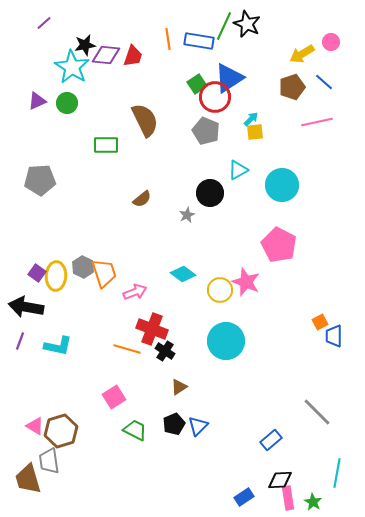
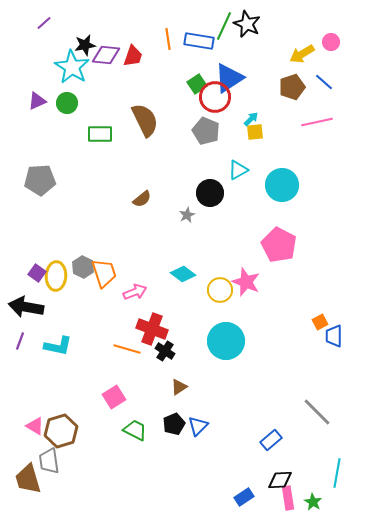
green rectangle at (106, 145): moved 6 px left, 11 px up
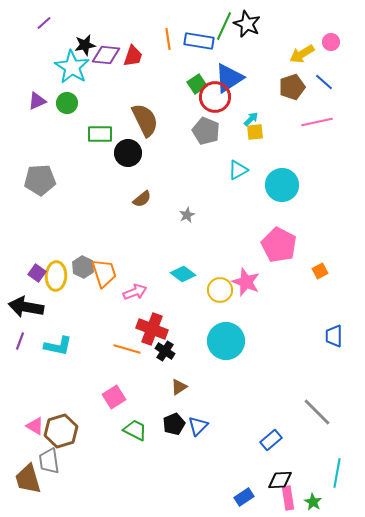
black circle at (210, 193): moved 82 px left, 40 px up
orange square at (320, 322): moved 51 px up
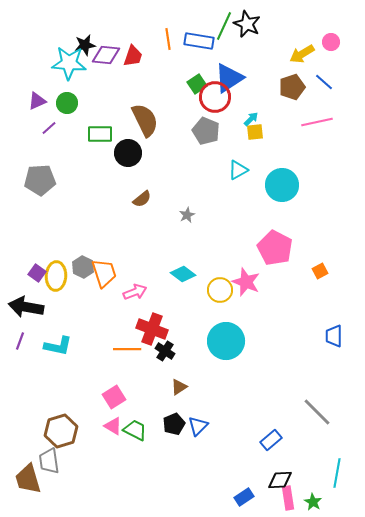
purple line at (44, 23): moved 5 px right, 105 px down
cyan star at (72, 67): moved 3 px left, 4 px up; rotated 28 degrees counterclockwise
pink pentagon at (279, 245): moved 4 px left, 3 px down
orange line at (127, 349): rotated 16 degrees counterclockwise
pink triangle at (35, 426): moved 78 px right
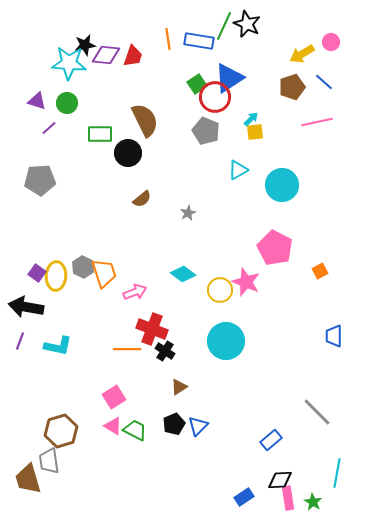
purple triangle at (37, 101): rotated 42 degrees clockwise
gray star at (187, 215): moved 1 px right, 2 px up
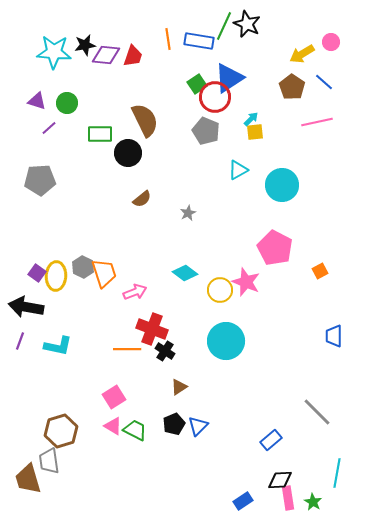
cyan star at (69, 63): moved 15 px left, 11 px up
brown pentagon at (292, 87): rotated 20 degrees counterclockwise
cyan diamond at (183, 274): moved 2 px right, 1 px up
blue rectangle at (244, 497): moved 1 px left, 4 px down
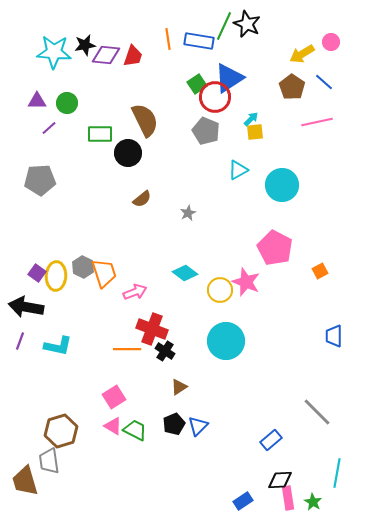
purple triangle at (37, 101): rotated 18 degrees counterclockwise
brown trapezoid at (28, 479): moved 3 px left, 2 px down
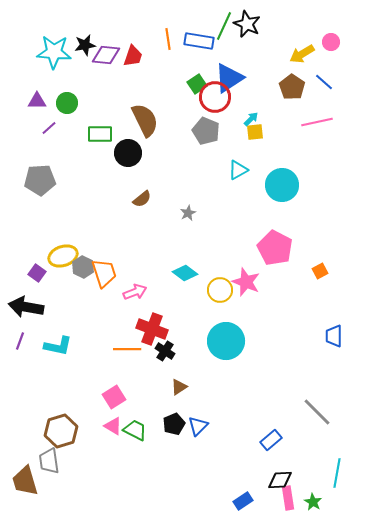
yellow ellipse at (56, 276): moved 7 px right, 20 px up; rotated 68 degrees clockwise
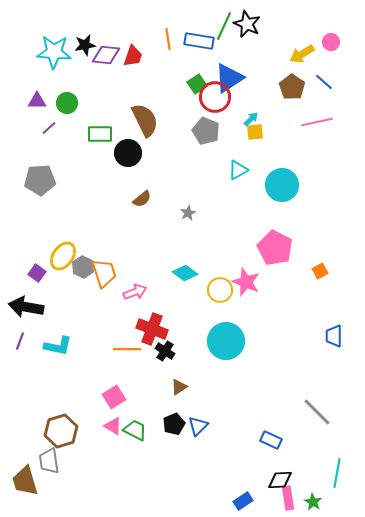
yellow ellipse at (63, 256): rotated 36 degrees counterclockwise
blue rectangle at (271, 440): rotated 65 degrees clockwise
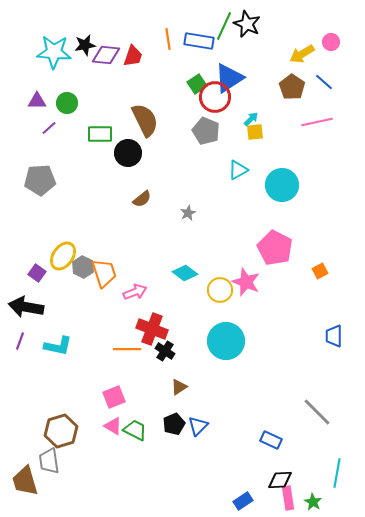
pink square at (114, 397): rotated 10 degrees clockwise
